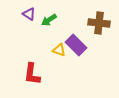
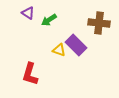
purple triangle: moved 1 px left, 1 px up
red L-shape: moved 2 px left; rotated 10 degrees clockwise
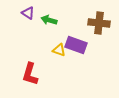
green arrow: rotated 49 degrees clockwise
purple rectangle: rotated 25 degrees counterclockwise
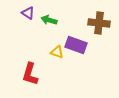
yellow triangle: moved 2 px left, 2 px down
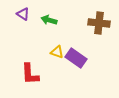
purple triangle: moved 5 px left, 1 px down
purple rectangle: moved 13 px down; rotated 15 degrees clockwise
red L-shape: rotated 20 degrees counterclockwise
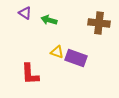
purple triangle: moved 2 px right, 1 px up
purple rectangle: rotated 15 degrees counterclockwise
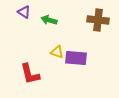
purple triangle: moved 1 px left, 1 px up
brown cross: moved 1 px left, 3 px up
purple rectangle: rotated 15 degrees counterclockwise
red L-shape: rotated 10 degrees counterclockwise
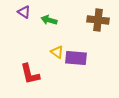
yellow triangle: rotated 16 degrees clockwise
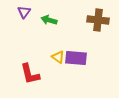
purple triangle: rotated 32 degrees clockwise
yellow triangle: moved 1 px right, 5 px down
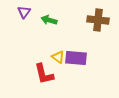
red L-shape: moved 14 px right
